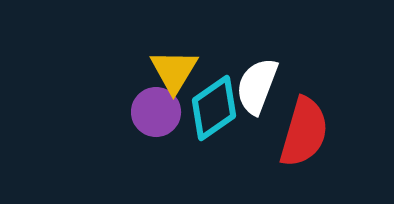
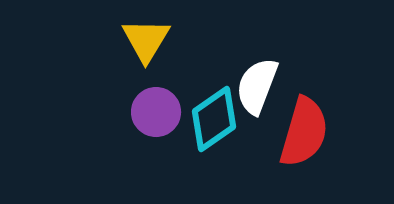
yellow triangle: moved 28 px left, 31 px up
cyan diamond: moved 11 px down
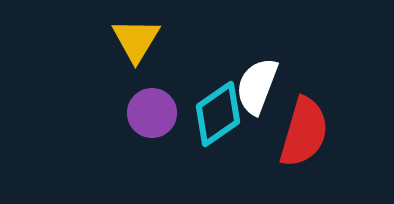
yellow triangle: moved 10 px left
purple circle: moved 4 px left, 1 px down
cyan diamond: moved 4 px right, 5 px up
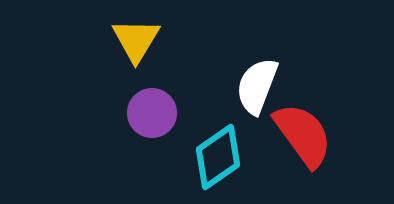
cyan diamond: moved 43 px down
red semicircle: moved 1 px left, 3 px down; rotated 52 degrees counterclockwise
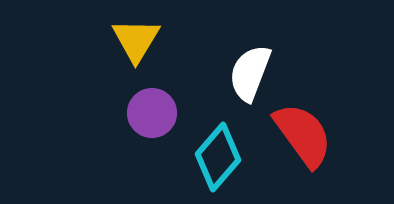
white semicircle: moved 7 px left, 13 px up
cyan diamond: rotated 14 degrees counterclockwise
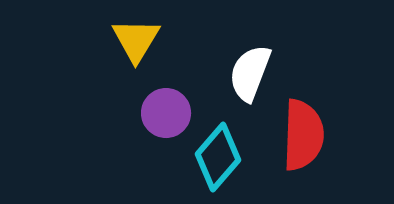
purple circle: moved 14 px right
red semicircle: rotated 38 degrees clockwise
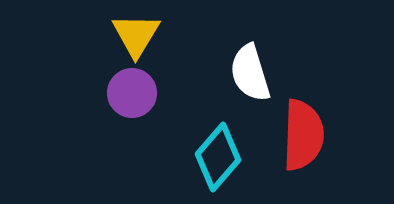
yellow triangle: moved 5 px up
white semicircle: rotated 38 degrees counterclockwise
purple circle: moved 34 px left, 20 px up
